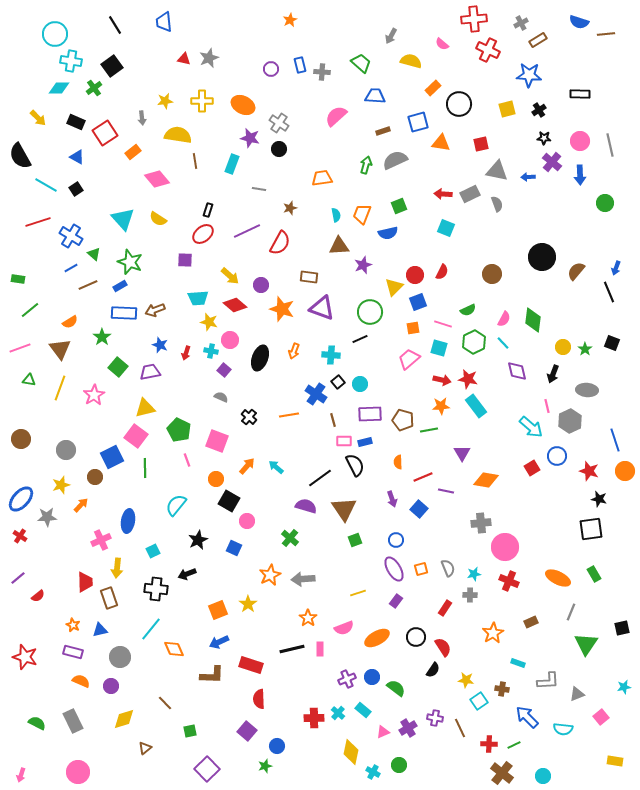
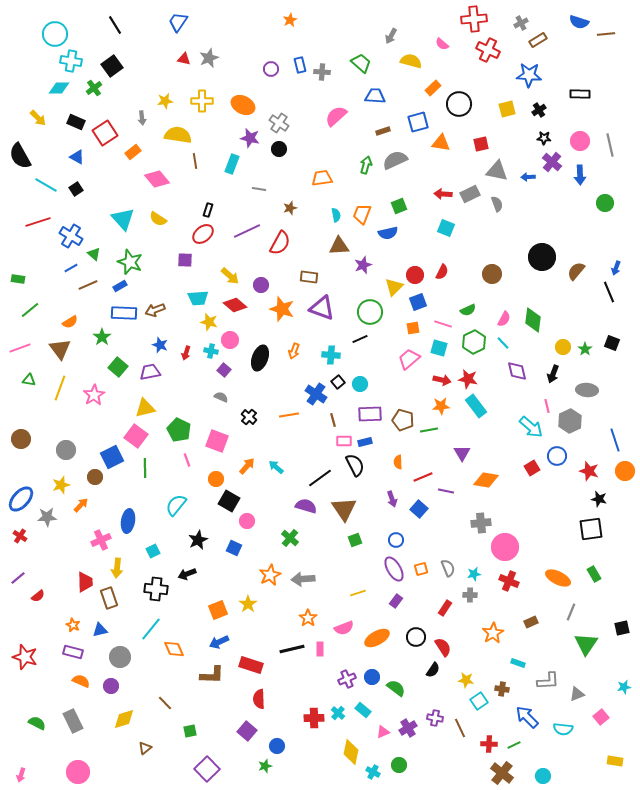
blue trapezoid at (164, 22): moved 14 px right; rotated 40 degrees clockwise
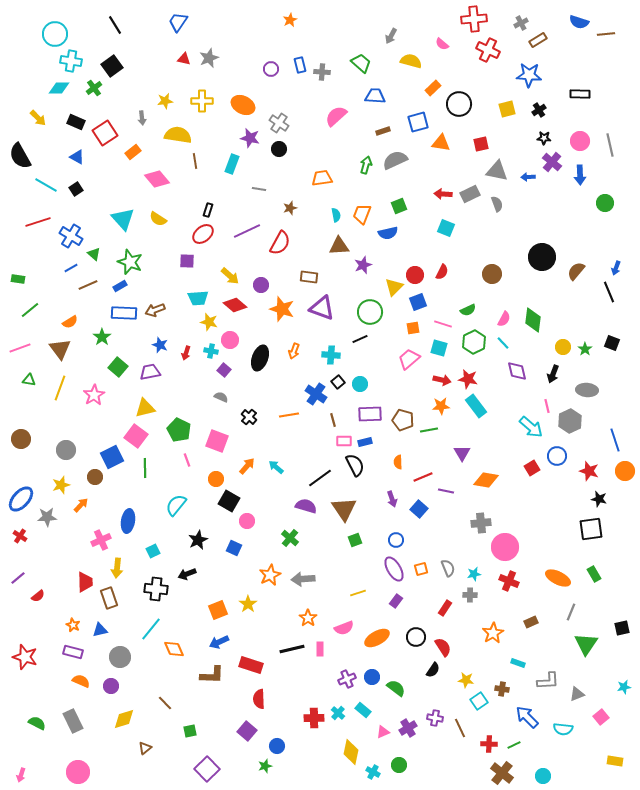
purple square at (185, 260): moved 2 px right, 1 px down
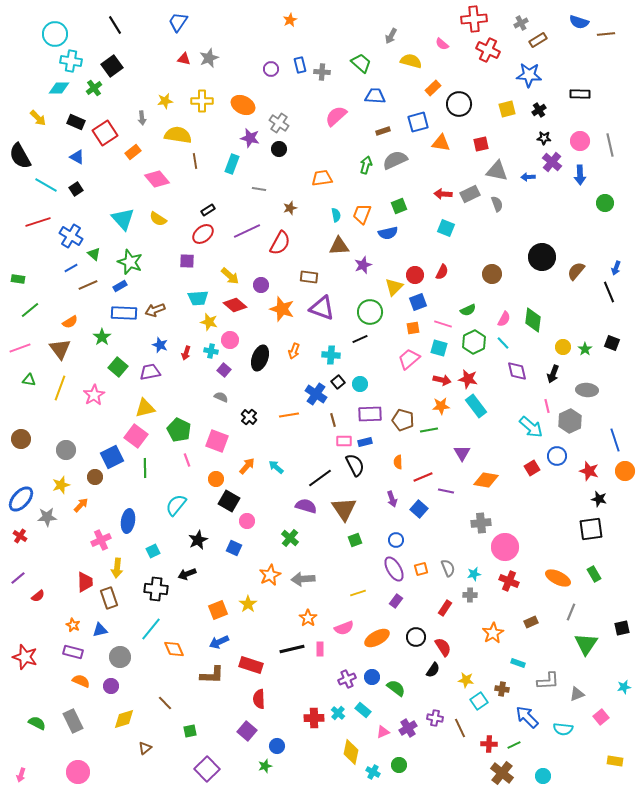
black rectangle at (208, 210): rotated 40 degrees clockwise
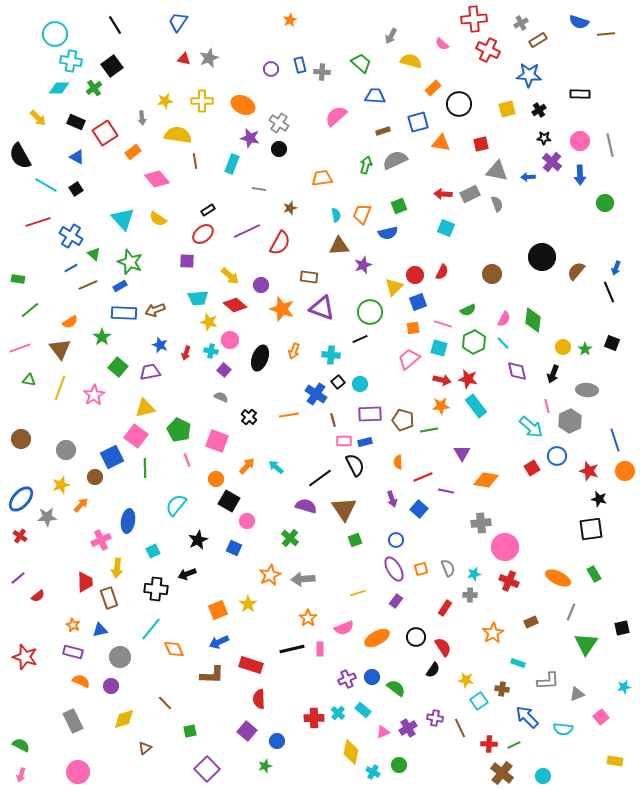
green semicircle at (37, 723): moved 16 px left, 22 px down
blue circle at (277, 746): moved 5 px up
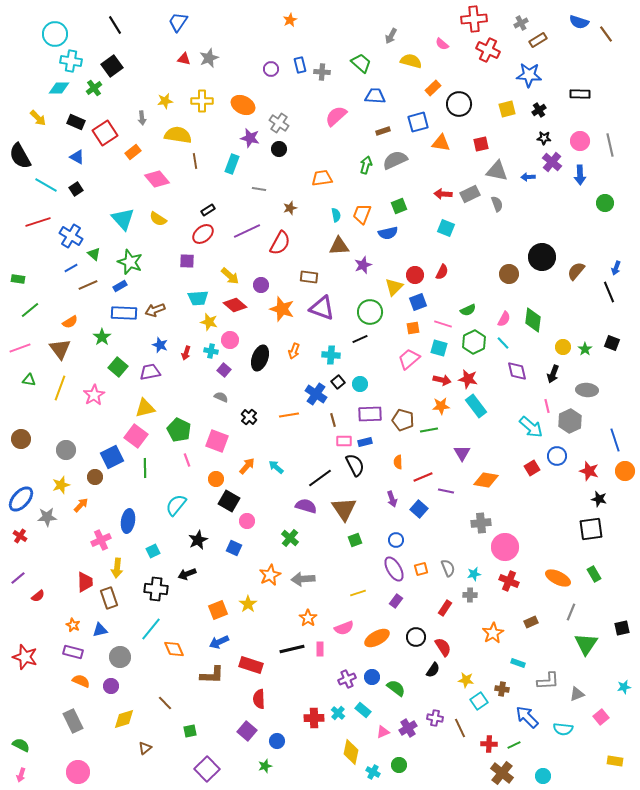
brown line at (606, 34): rotated 60 degrees clockwise
brown circle at (492, 274): moved 17 px right
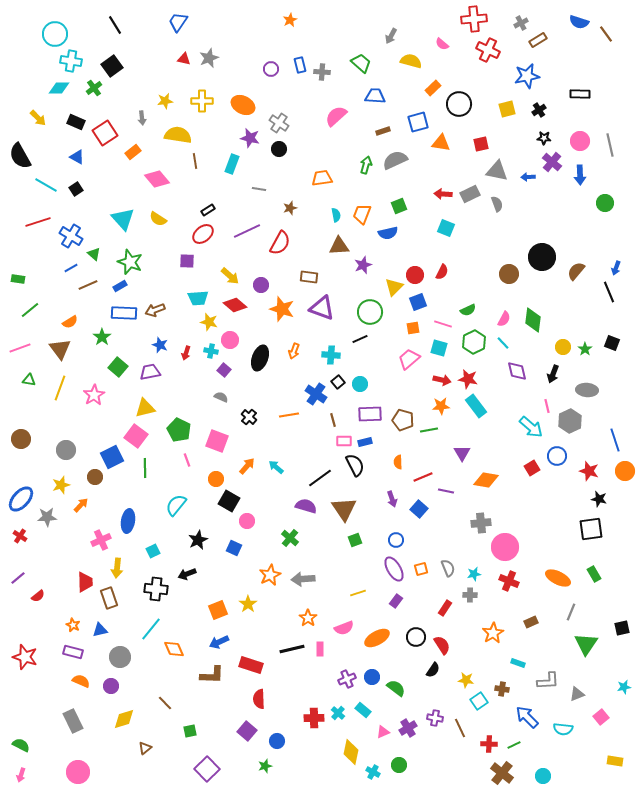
blue star at (529, 75): moved 2 px left, 1 px down; rotated 15 degrees counterclockwise
red semicircle at (443, 647): moved 1 px left, 2 px up
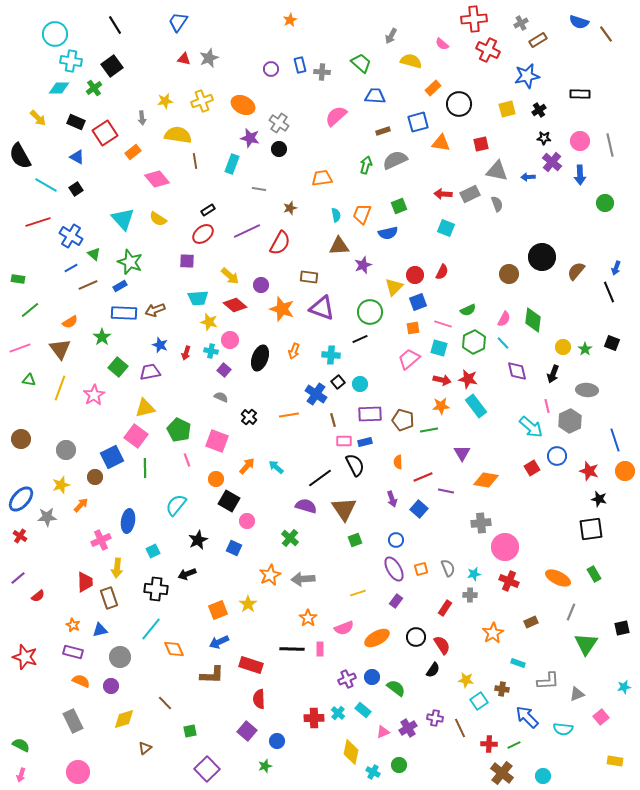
yellow cross at (202, 101): rotated 20 degrees counterclockwise
black line at (292, 649): rotated 15 degrees clockwise
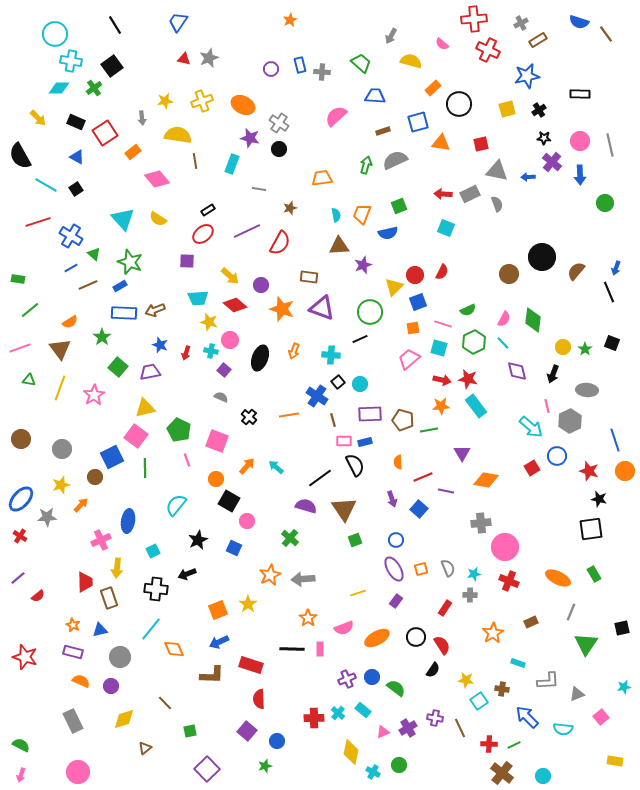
blue cross at (316, 394): moved 1 px right, 2 px down
gray circle at (66, 450): moved 4 px left, 1 px up
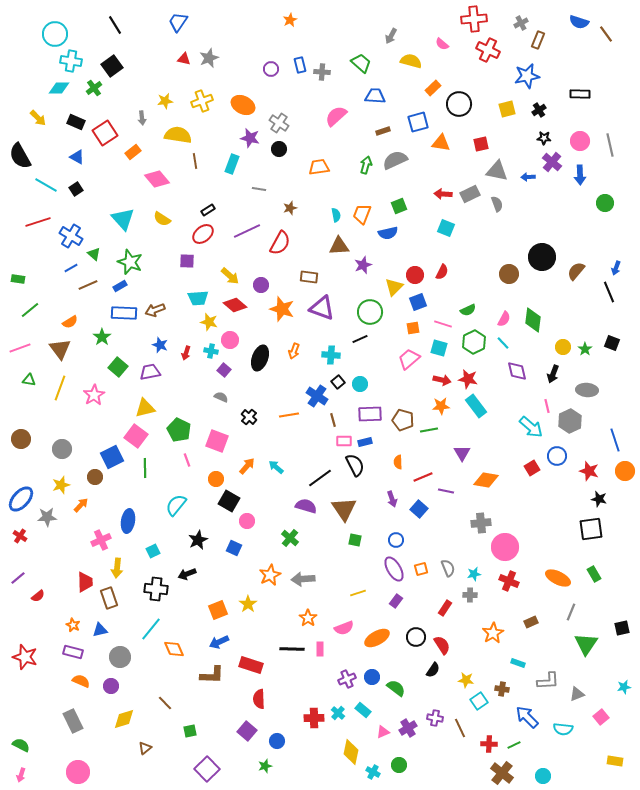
brown rectangle at (538, 40): rotated 36 degrees counterclockwise
orange trapezoid at (322, 178): moved 3 px left, 11 px up
yellow semicircle at (158, 219): moved 4 px right
green square at (355, 540): rotated 32 degrees clockwise
